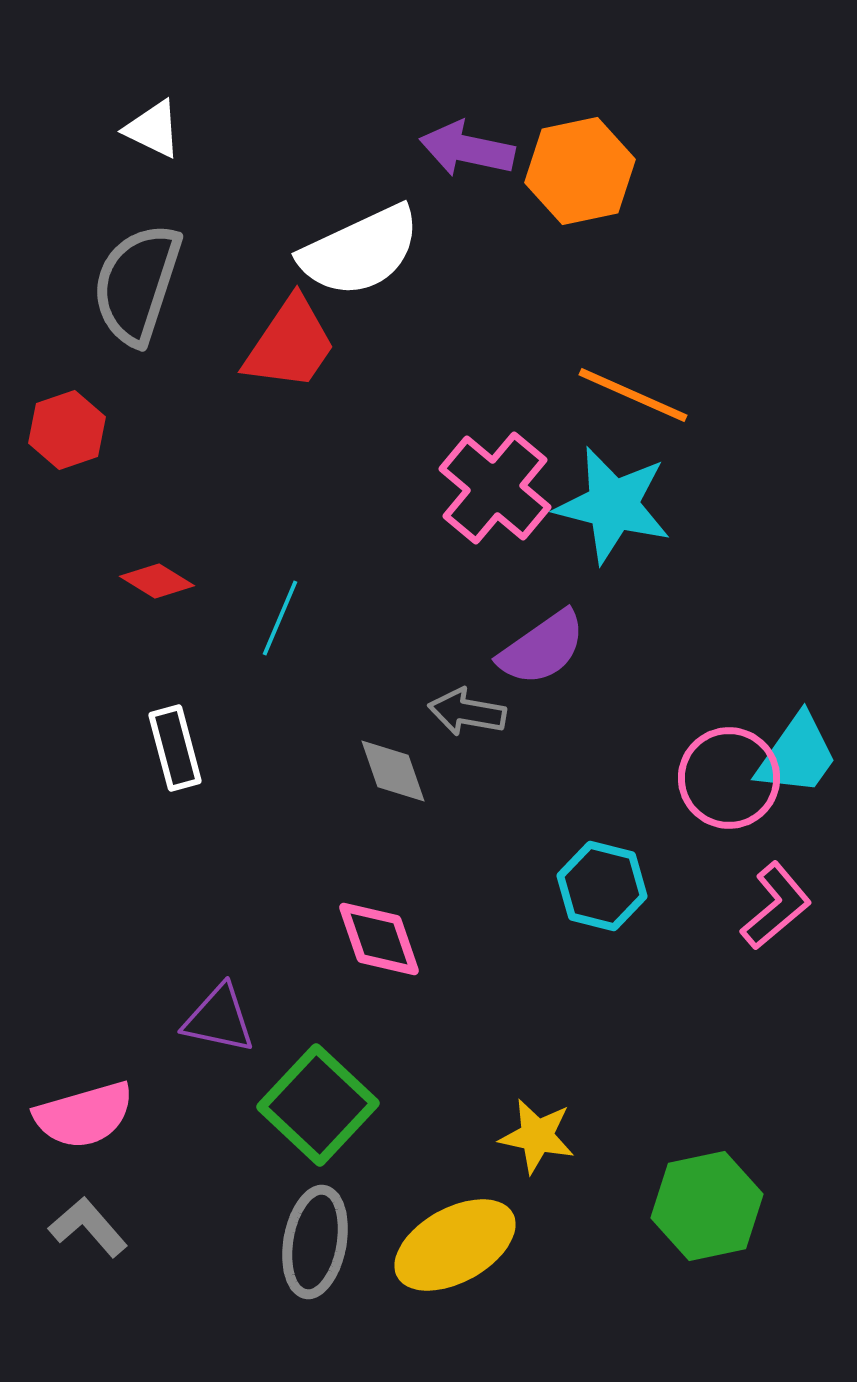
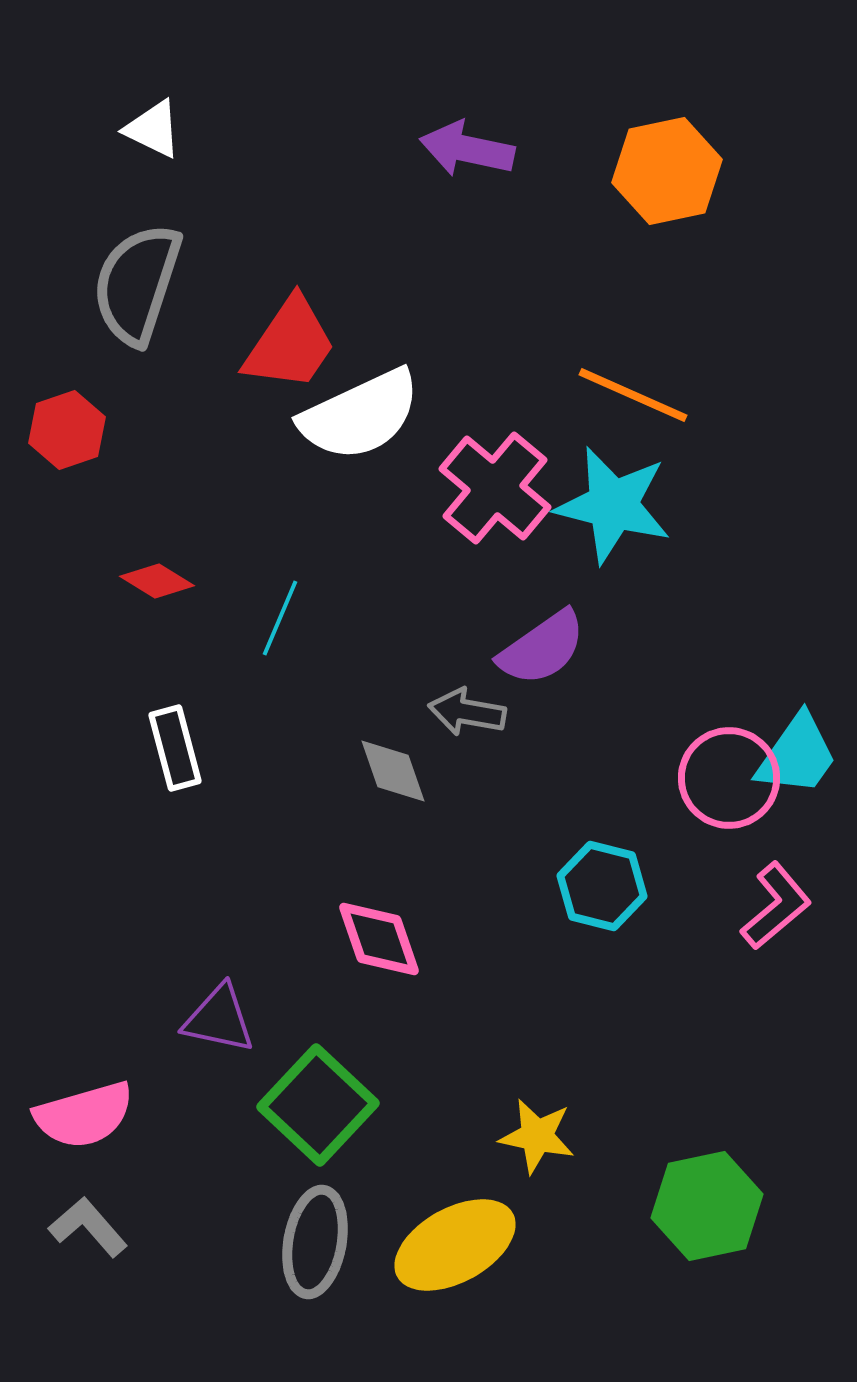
orange hexagon: moved 87 px right
white semicircle: moved 164 px down
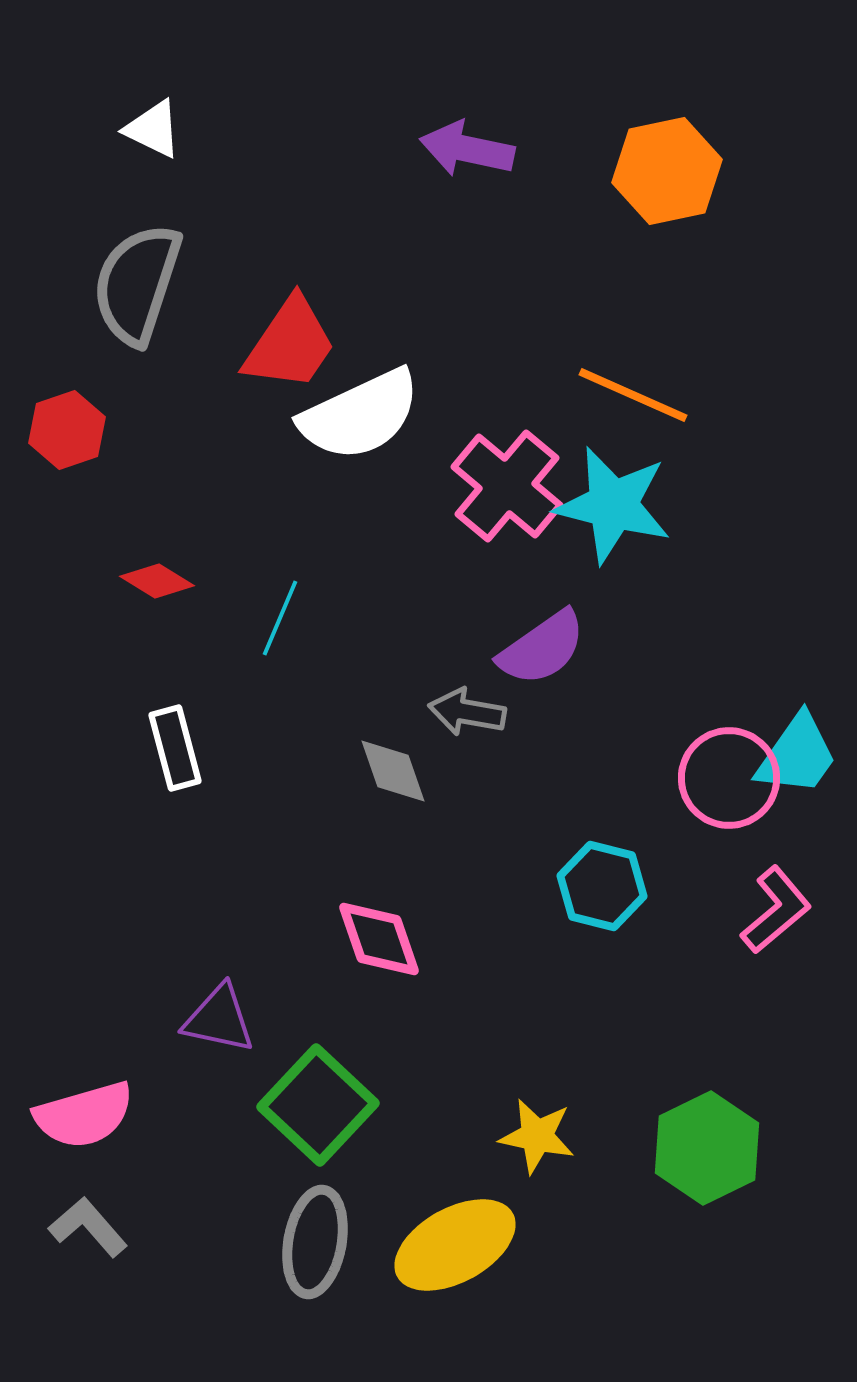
pink cross: moved 12 px right, 2 px up
pink L-shape: moved 4 px down
green hexagon: moved 58 px up; rotated 14 degrees counterclockwise
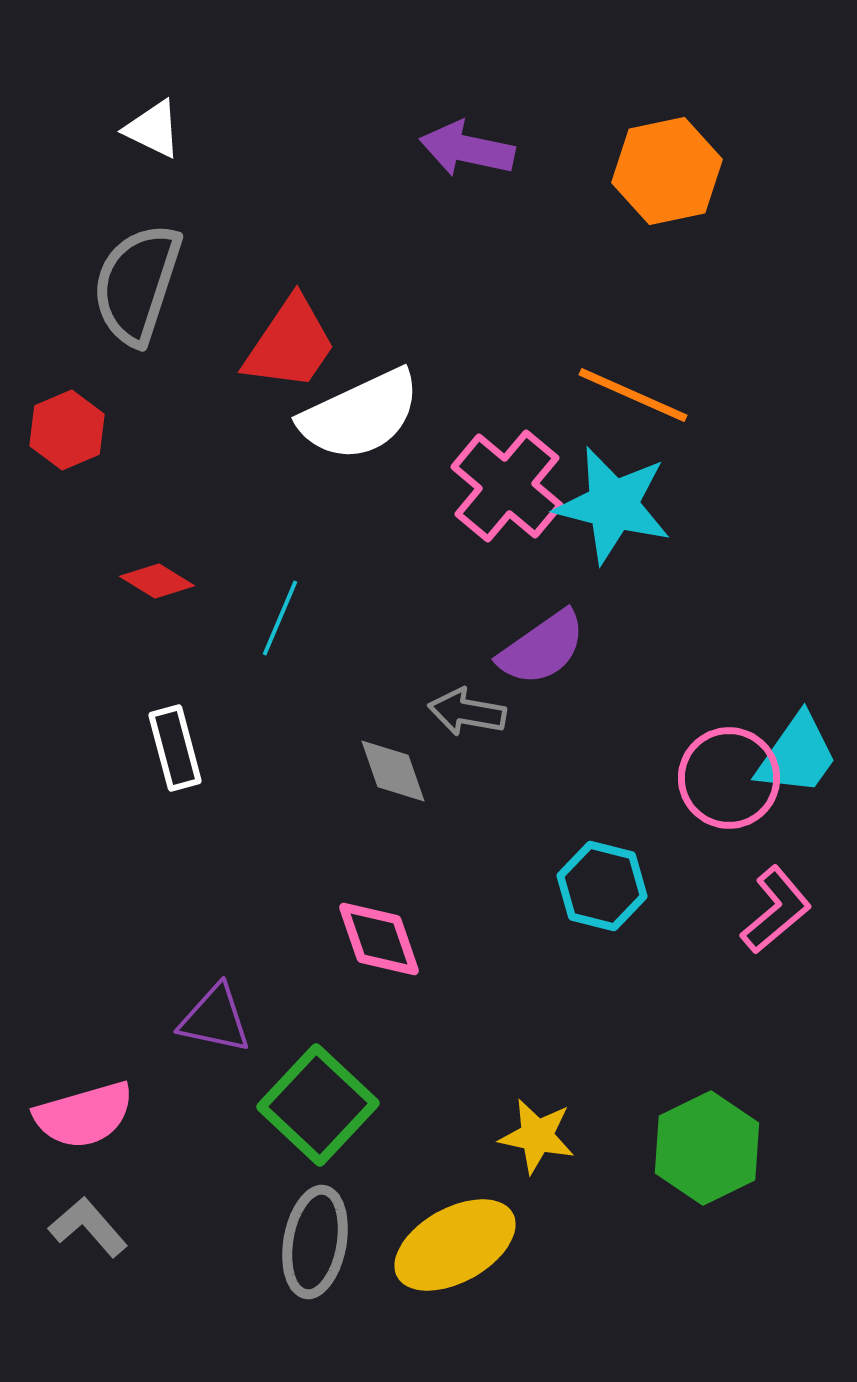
red hexagon: rotated 4 degrees counterclockwise
purple triangle: moved 4 px left
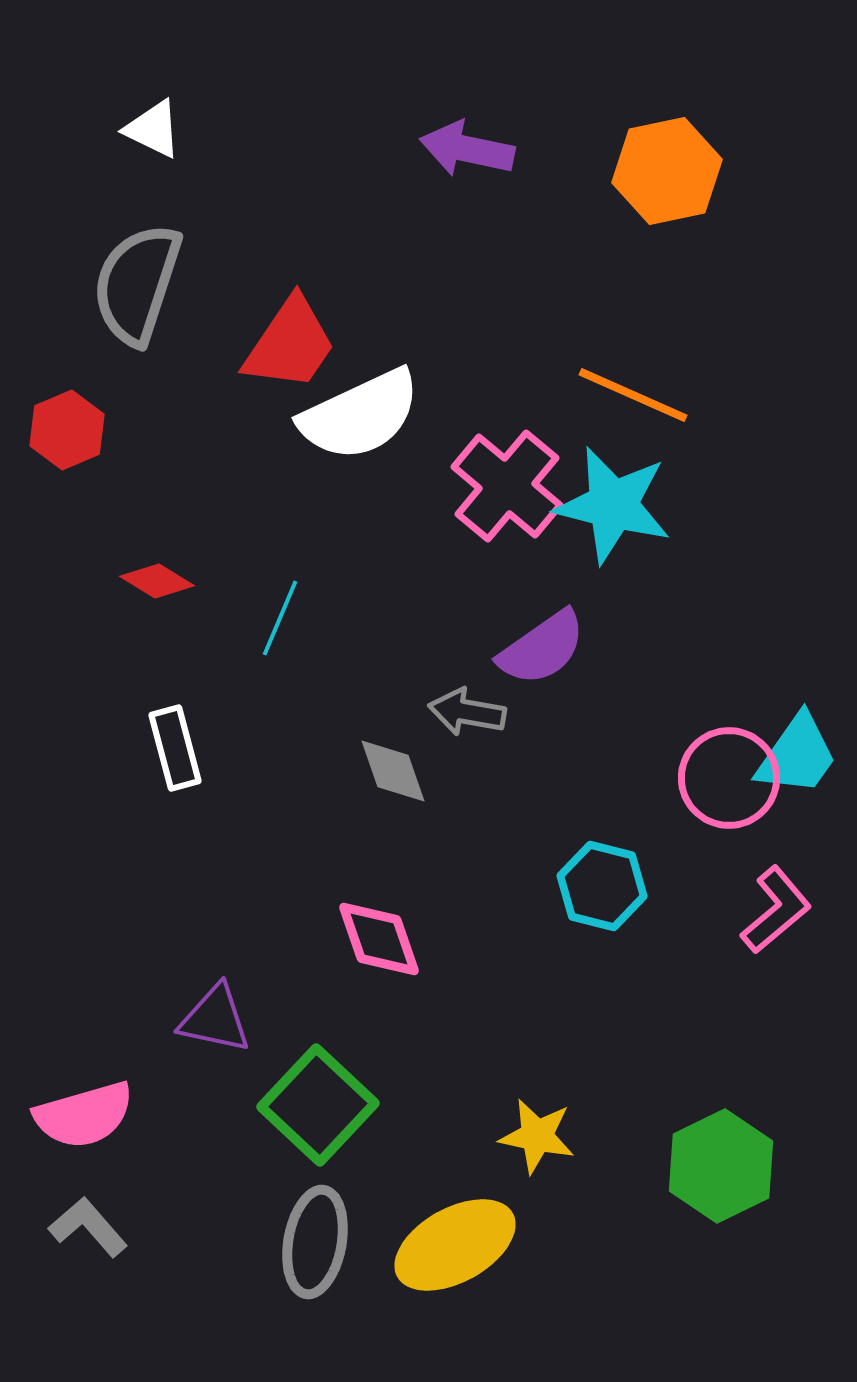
green hexagon: moved 14 px right, 18 px down
